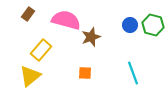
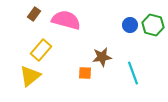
brown rectangle: moved 6 px right
brown star: moved 11 px right, 20 px down; rotated 12 degrees clockwise
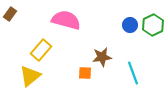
brown rectangle: moved 24 px left
green hexagon: rotated 20 degrees clockwise
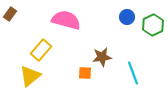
blue circle: moved 3 px left, 8 px up
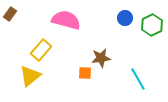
blue circle: moved 2 px left, 1 px down
green hexagon: moved 1 px left
brown star: moved 1 px left, 1 px down
cyan line: moved 5 px right, 6 px down; rotated 10 degrees counterclockwise
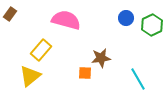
blue circle: moved 1 px right
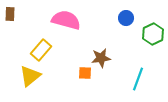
brown rectangle: rotated 32 degrees counterclockwise
green hexagon: moved 1 px right, 9 px down
cyan line: rotated 50 degrees clockwise
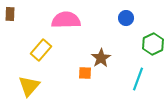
pink semicircle: rotated 16 degrees counterclockwise
green hexagon: moved 10 px down
brown star: rotated 24 degrees counterclockwise
yellow triangle: moved 1 px left, 10 px down; rotated 10 degrees counterclockwise
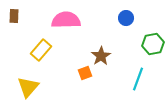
brown rectangle: moved 4 px right, 2 px down
green hexagon: rotated 15 degrees clockwise
brown star: moved 2 px up
orange square: rotated 24 degrees counterclockwise
yellow triangle: moved 1 px left, 1 px down
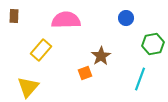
cyan line: moved 2 px right
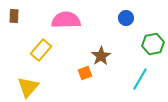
cyan line: rotated 10 degrees clockwise
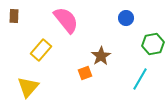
pink semicircle: rotated 52 degrees clockwise
